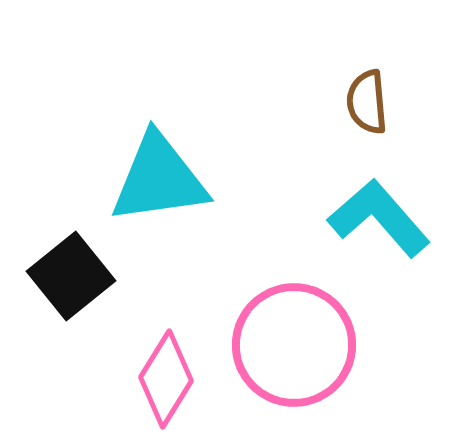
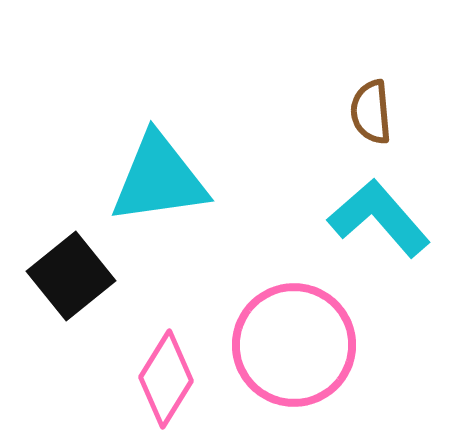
brown semicircle: moved 4 px right, 10 px down
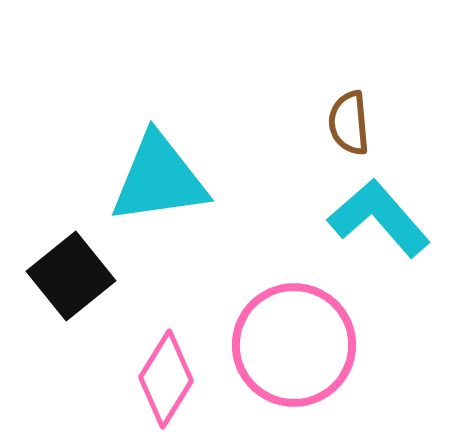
brown semicircle: moved 22 px left, 11 px down
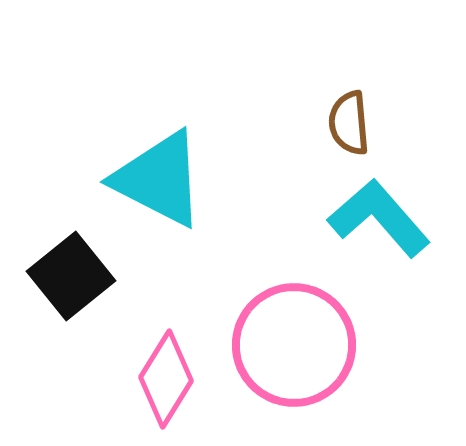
cyan triangle: rotated 35 degrees clockwise
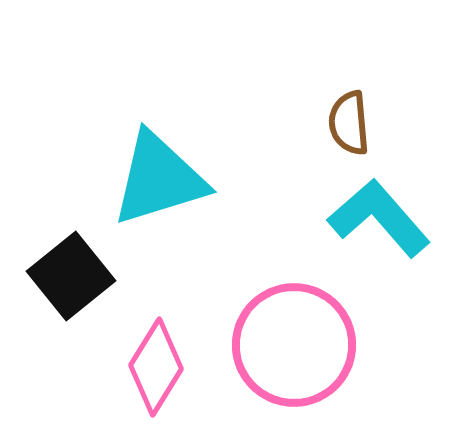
cyan triangle: rotated 44 degrees counterclockwise
pink diamond: moved 10 px left, 12 px up
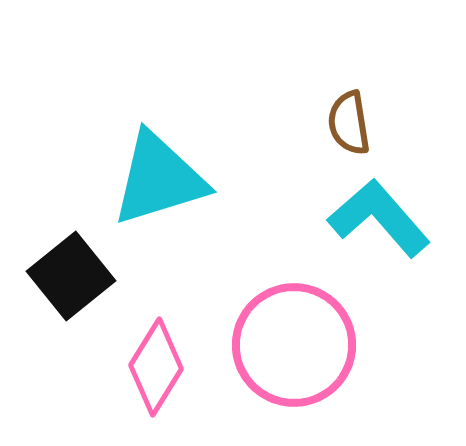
brown semicircle: rotated 4 degrees counterclockwise
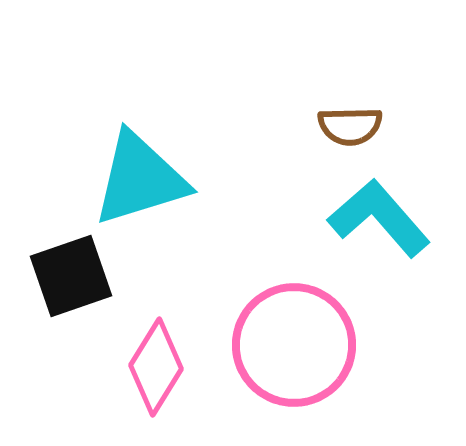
brown semicircle: moved 1 px right, 3 px down; rotated 82 degrees counterclockwise
cyan triangle: moved 19 px left
black square: rotated 20 degrees clockwise
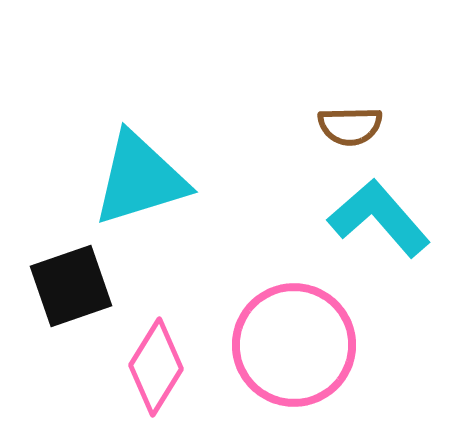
black square: moved 10 px down
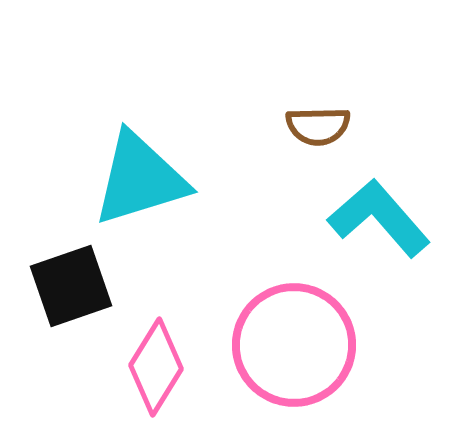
brown semicircle: moved 32 px left
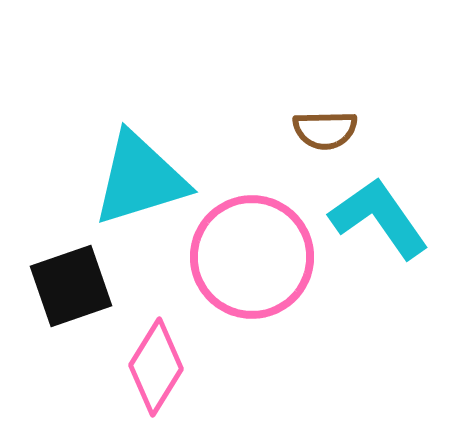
brown semicircle: moved 7 px right, 4 px down
cyan L-shape: rotated 6 degrees clockwise
pink circle: moved 42 px left, 88 px up
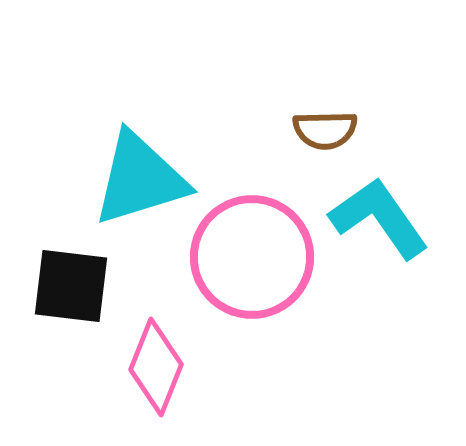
black square: rotated 26 degrees clockwise
pink diamond: rotated 10 degrees counterclockwise
